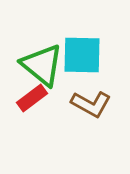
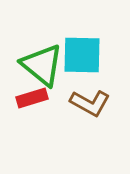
red rectangle: rotated 20 degrees clockwise
brown L-shape: moved 1 px left, 1 px up
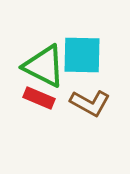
green triangle: moved 2 px right, 1 px down; rotated 12 degrees counterclockwise
red rectangle: moved 7 px right; rotated 40 degrees clockwise
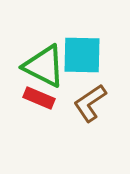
brown L-shape: rotated 117 degrees clockwise
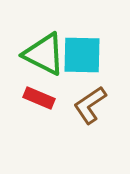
green triangle: moved 12 px up
brown L-shape: moved 2 px down
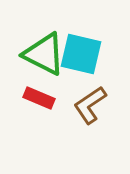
cyan square: moved 1 px left, 1 px up; rotated 12 degrees clockwise
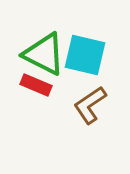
cyan square: moved 4 px right, 1 px down
red rectangle: moved 3 px left, 13 px up
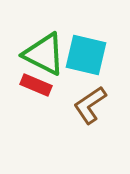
cyan square: moved 1 px right
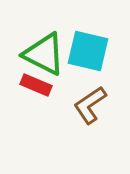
cyan square: moved 2 px right, 4 px up
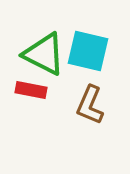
red rectangle: moved 5 px left, 5 px down; rotated 12 degrees counterclockwise
brown L-shape: rotated 33 degrees counterclockwise
